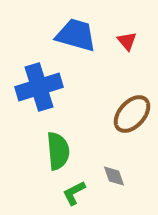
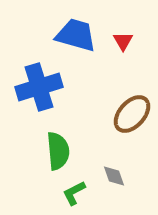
red triangle: moved 4 px left; rotated 10 degrees clockwise
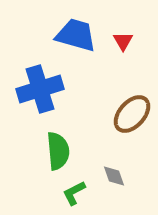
blue cross: moved 1 px right, 2 px down
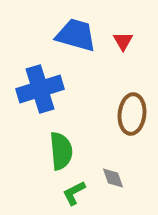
brown ellipse: rotated 36 degrees counterclockwise
green semicircle: moved 3 px right
gray diamond: moved 1 px left, 2 px down
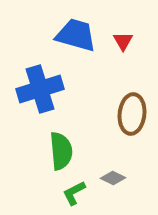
gray diamond: rotated 45 degrees counterclockwise
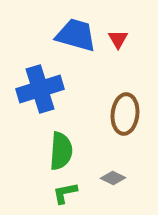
red triangle: moved 5 px left, 2 px up
brown ellipse: moved 7 px left
green semicircle: rotated 9 degrees clockwise
green L-shape: moved 9 px left; rotated 16 degrees clockwise
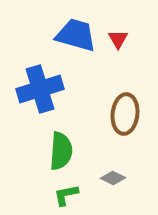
green L-shape: moved 1 px right, 2 px down
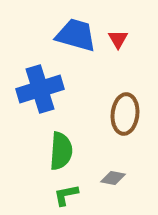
gray diamond: rotated 15 degrees counterclockwise
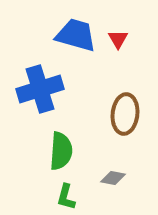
green L-shape: moved 2 px down; rotated 64 degrees counterclockwise
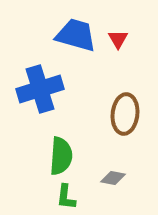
green semicircle: moved 5 px down
green L-shape: rotated 8 degrees counterclockwise
